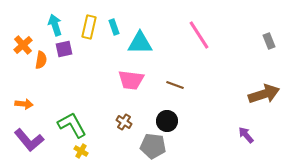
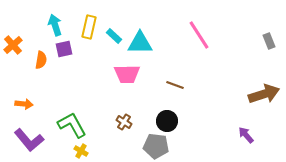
cyan rectangle: moved 9 px down; rotated 28 degrees counterclockwise
orange cross: moved 10 px left
pink trapezoid: moved 4 px left, 6 px up; rotated 8 degrees counterclockwise
gray pentagon: moved 3 px right
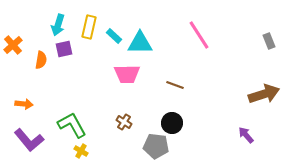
cyan arrow: moved 3 px right; rotated 145 degrees counterclockwise
black circle: moved 5 px right, 2 px down
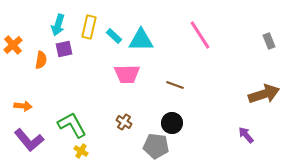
pink line: moved 1 px right
cyan triangle: moved 1 px right, 3 px up
orange arrow: moved 1 px left, 2 px down
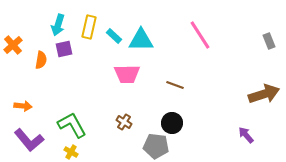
yellow cross: moved 10 px left, 1 px down
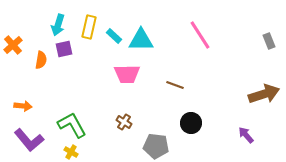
black circle: moved 19 px right
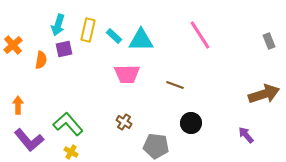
yellow rectangle: moved 1 px left, 3 px down
orange arrow: moved 5 px left, 1 px up; rotated 96 degrees counterclockwise
green L-shape: moved 4 px left, 1 px up; rotated 12 degrees counterclockwise
